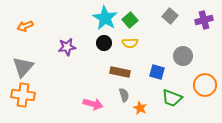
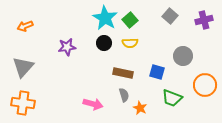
brown rectangle: moved 3 px right, 1 px down
orange cross: moved 8 px down
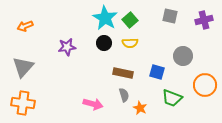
gray square: rotated 28 degrees counterclockwise
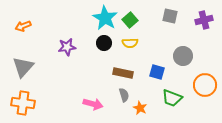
orange arrow: moved 2 px left
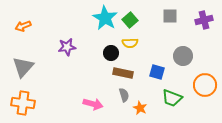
gray square: rotated 14 degrees counterclockwise
black circle: moved 7 px right, 10 px down
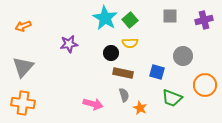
purple star: moved 2 px right, 3 px up
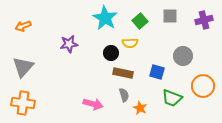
green square: moved 10 px right, 1 px down
orange circle: moved 2 px left, 1 px down
